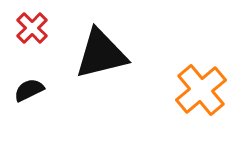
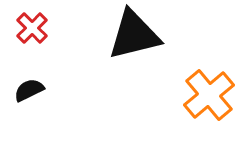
black triangle: moved 33 px right, 19 px up
orange cross: moved 8 px right, 5 px down
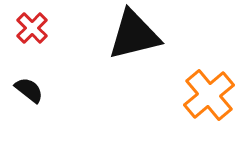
black semicircle: rotated 64 degrees clockwise
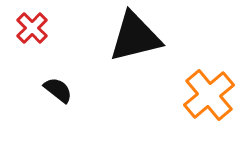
black triangle: moved 1 px right, 2 px down
black semicircle: moved 29 px right
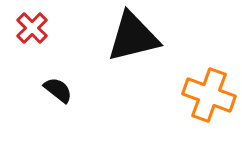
black triangle: moved 2 px left
orange cross: rotated 30 degrees counterclockwise
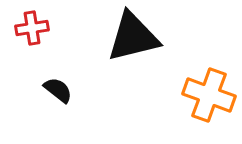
red cross: rotated 36 degrees clockwise
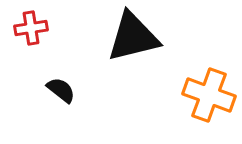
red cross: moved 1 px left
black semicircle: moved 3 px right
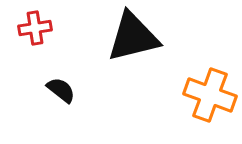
red cross: moved 4 px right
orange cross: moved 1 px right
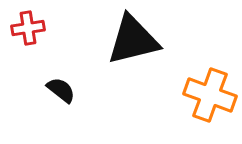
red cross: moved 7 px left
black triangle: moved 3 px down
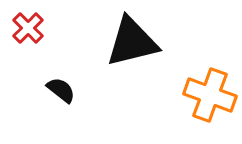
red cross: rotated 36 degrees counterclockwise
black triangle: moved 1 px left, 2 px down
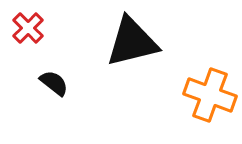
black semicircle: moved 7 px left, 7 px up
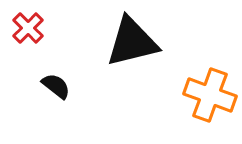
black semicircle: moved 2 px right, 3 px down
